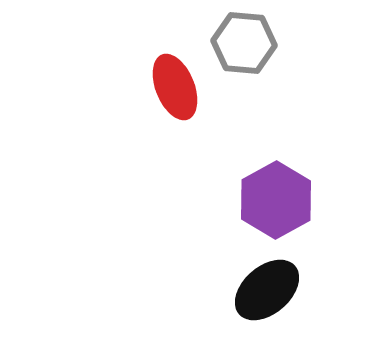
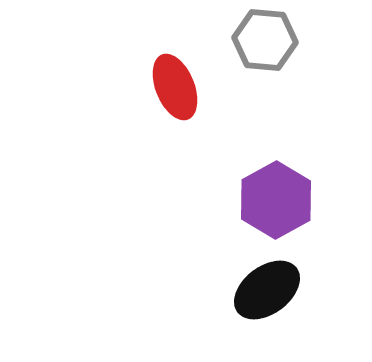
gray hexagon: moved 21 px right, 3 px up
black ellipse: rotated 4 degrees clockwise
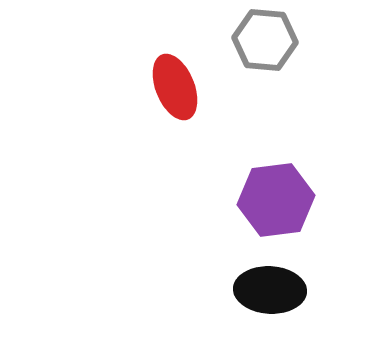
purple hexagon: rotated 22 degrees clockwise
black ellipse: moved 3 px right; rotated 40 degrees clockwise
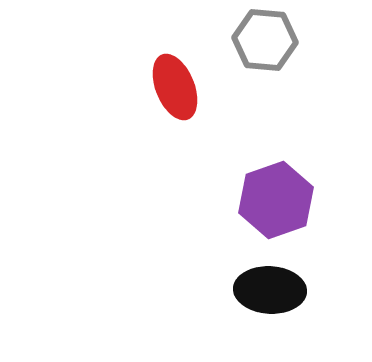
purple hexagon: rotated 12 degrees counterclockwise
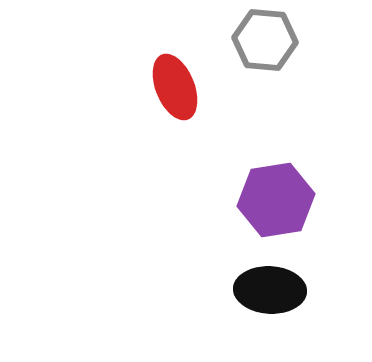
purple hexagon: rotated 10 degrees clockwise
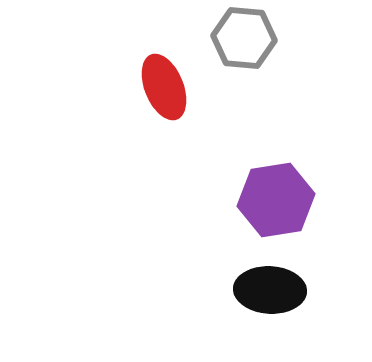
gray hexagon: moved 21 px left, 2 px up
red ellipse: moved 11 px left
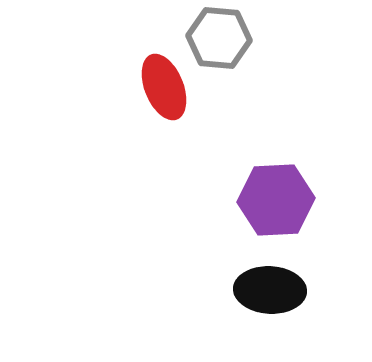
gray hexagon: moved 25 px left
purple hexagon: rotated 6 degrees clockwise
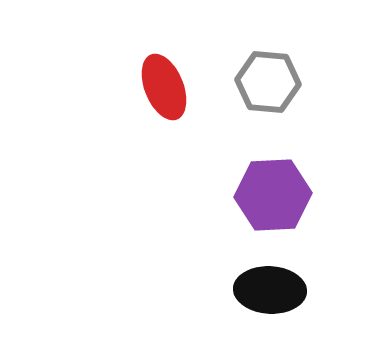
gray hexagon: moved 49 px right, 44 px down
purple hexagon: moved 3 px left, 5 px up
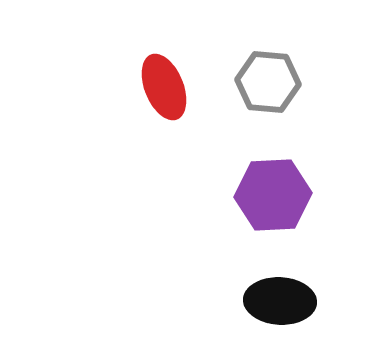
black ellipse: moved 10 px right, 11 px down
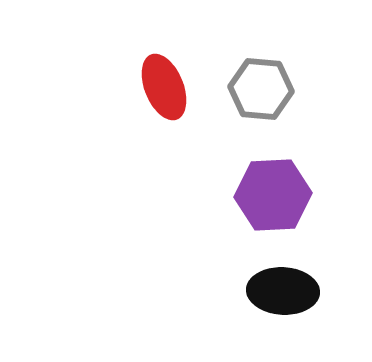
gray hexagon: moved 7 px left, 7 px down
black ellipse: moved 3 px right, 10 px up
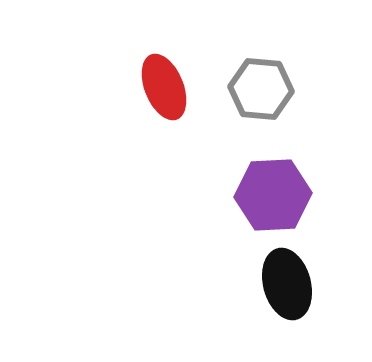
black ellipse: moved 4 px right, 7 px up; rotated 72 degrees clockwise
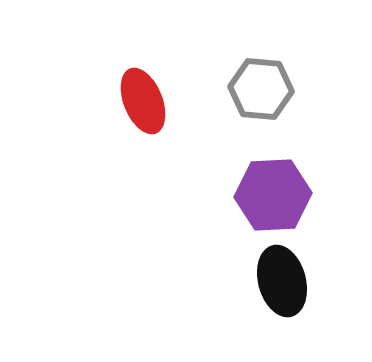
red ellipse: moved 21 px left, 14 px down
black ellipse: moved 5 px left, 3 px up
